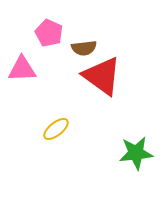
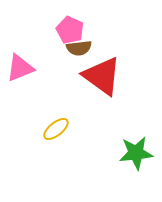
pink pentagon: moved 21 px right, 3 px up
brown semicircle: moved 5 px left
pink triangle: moved 2 px left, 1 px up; rotated 20 degrees counterclockwise
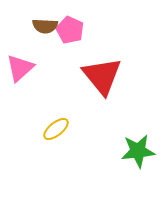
brown semicircle: moved 34 px left, 22 px up; rotated 10 degrees clockwise
pink triangle: rotated 20 degrees counterclockwise
red triangle: rotated 15 degrees clockwise
green star: moved 2 px right, 2 px up
